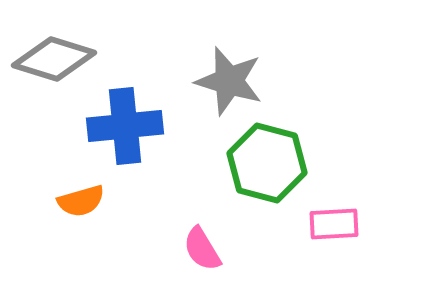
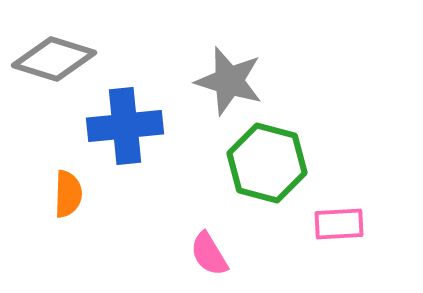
orange semicircle: moved 13 px left, 7 px up; rotated 72 degrees counterclockwise
pink rectangle: moved 5 px right
pink semicircle: moved 7 px right, 5 px down
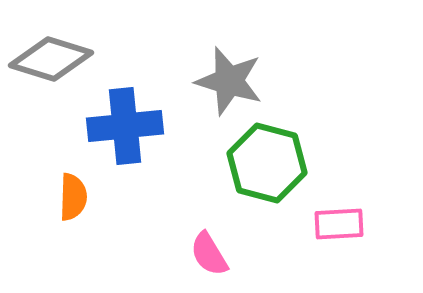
gray diamond: moved 3 px left
orange semicircle: moved 5 px right, 3 px down
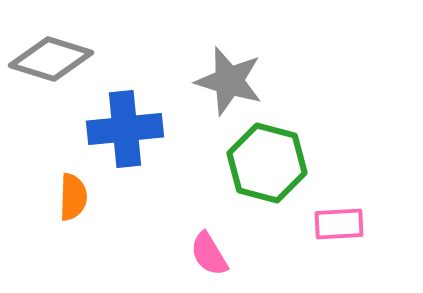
blue cross: moved 3 px down
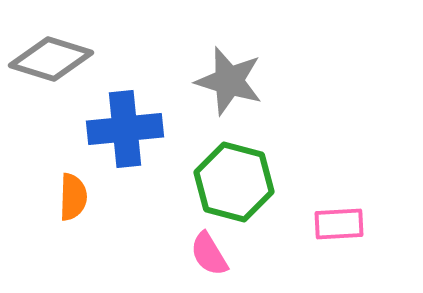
green hexagon: moved 33 px left, 19 px down
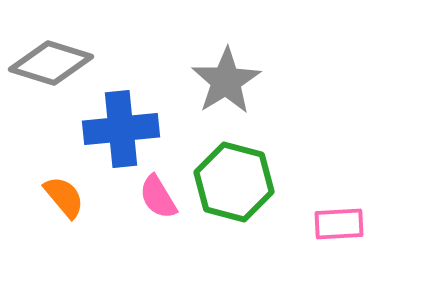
gray diamond: moved 4 px down
gray star: moved 3 px left; rotated 24 degrees clockwise
blue cross: moved 4 px left
orange semicircle: moved 9 px left; rotated 42 degrees counterclockwise
pink semicircle: moved 51 px left, 57 px up
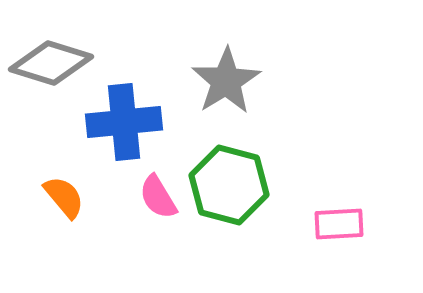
blue cross: moved 3 px right, 7 px up
green hexagon: moved 5 px left, 3 px down
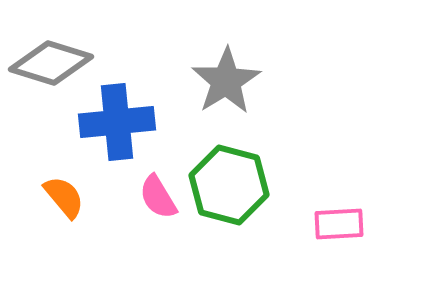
blue cross: moved 7 px left
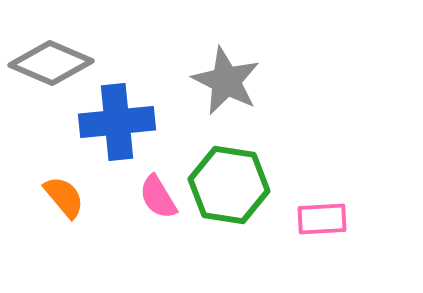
gray diamond: rotated 6 degrees clockwise
gray star: rotated 14 degrees counterclockwise
green hexagon: rotated 6 degrees counterclockwise
pink rectangle: moved 17 px left, 5 px up
